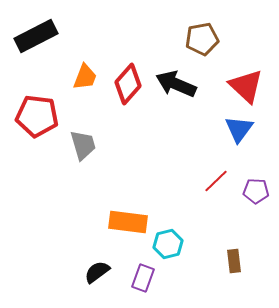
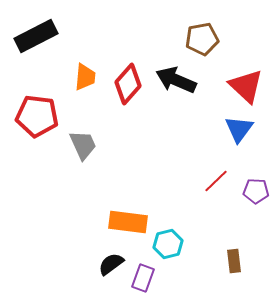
orange trapezoid: rotated 16 degrees counterclockwise
black arrow: moved 4 px up
gray trapezoid: rotated 8 degrees counterclockwise
black semicircle: moved 14 px right, 8 px up
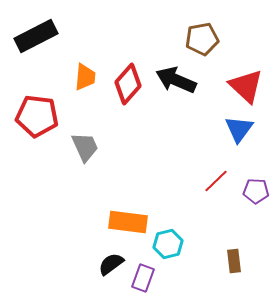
gray trapezoid: moved 2 px right, 2 px down
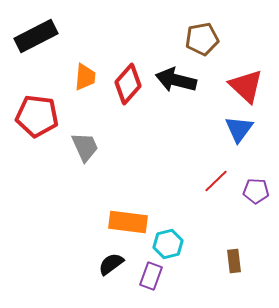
black arrow: rotated 9 degrees counterclockwise
purple rectangle: moved 8 px right, 2 px up
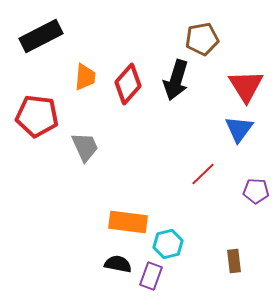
black rectangle: moved 5 px right
black arrow: rotated 87 degrees counterclockwise
red triangle: rotated 15 degrees clockwise
red line: moved 13 px left, 7 px up
black semicircle: moved 7 px right; rotated 48 degrees clockwise
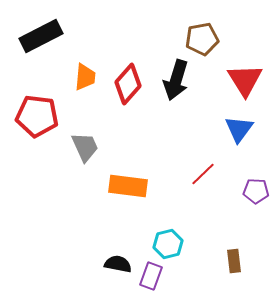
red triangle: moved 1 px left, 6 px up
orange rectangle: moved 36 px up
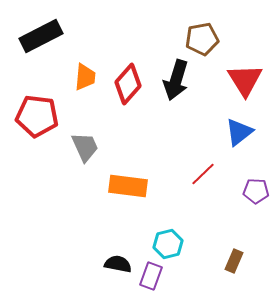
blue triangle: moved 3 px down; rotated 16 degrees clockwise
brown rectangle: rotated 30 degrees clockwise
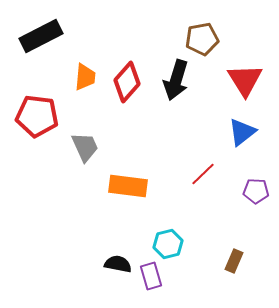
red diamond: moved 1 px left, 2 px up
blue triangle: moved 3 px right
purple rectangle: rotated 36 degrees counterclockwise
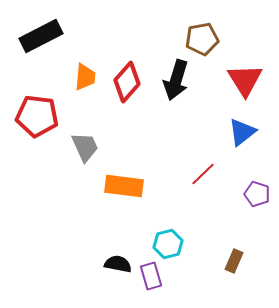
orange rectangle: moved 4 px left
purple pentagon: moved 1 px right, 3 px down; rotated 15 degrees clockwise
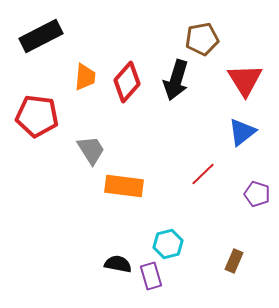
gray trapezoid: moved 6 px right, 3 px down; rotated 8 degrees counterclockwise
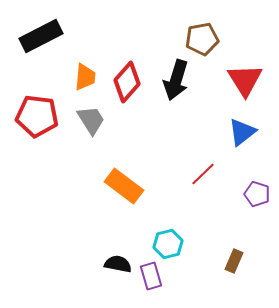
gray trapezoid: moved 30 px up
orange rectangle: rotated 30 degrees clockwise
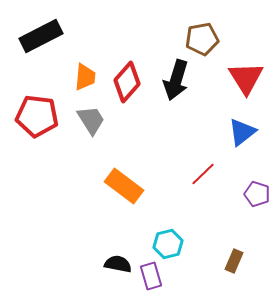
red triangle: moved 1 px right, 2 px up
